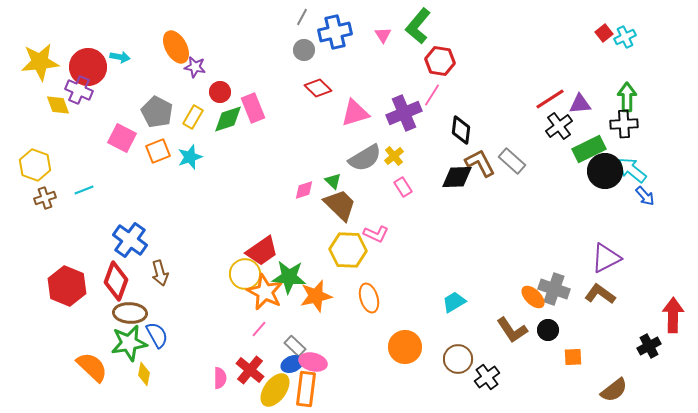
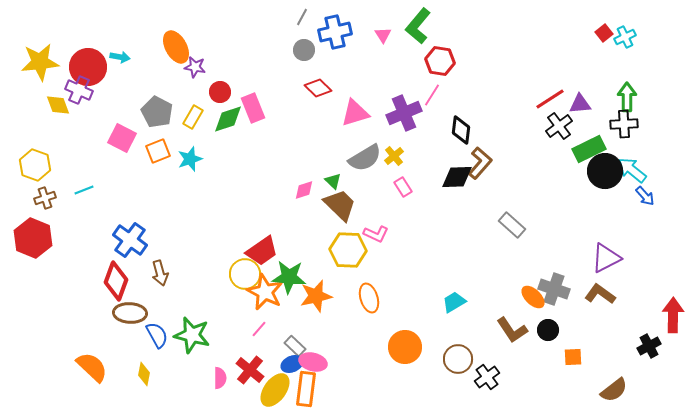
cyan star at (190, 157): moved 2 px down
gray rectangle at (512, 161): moved 64 px down
brown L-shape at (480, 163): rotated 68 degrees clockwise
red hexagon at (67, 286): moved 34 px left, 48 px up
green star at (129, 343): moved 63 px right, 8 px up; rotated 24 degrees clockwise
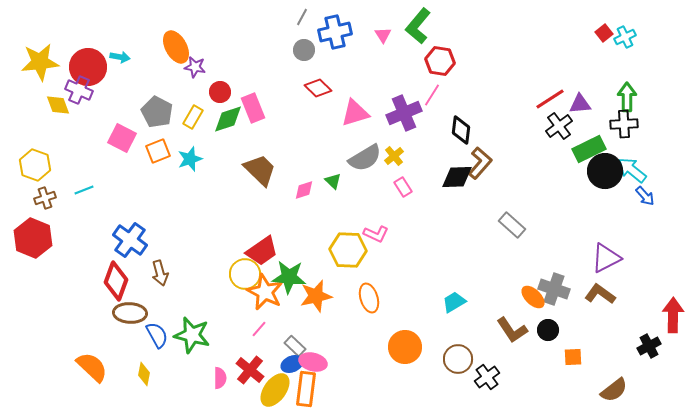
brown trapezoid at (340, 205): moved 80 px left, 35 px up
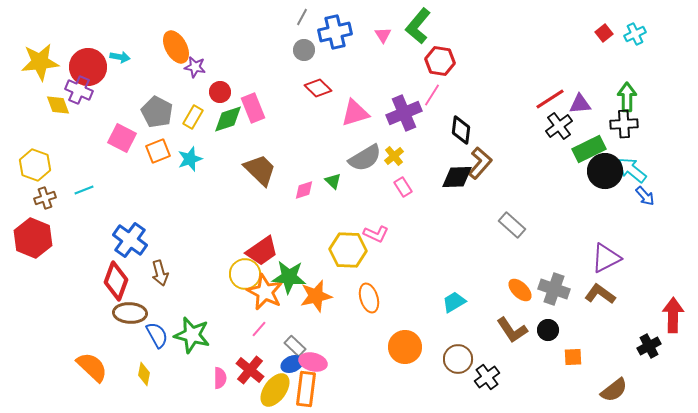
cyan cross at (625, 37): moved 10 px right, 3 px up
orange ellipse at (533, 297): moved 13 px left, 7 px up
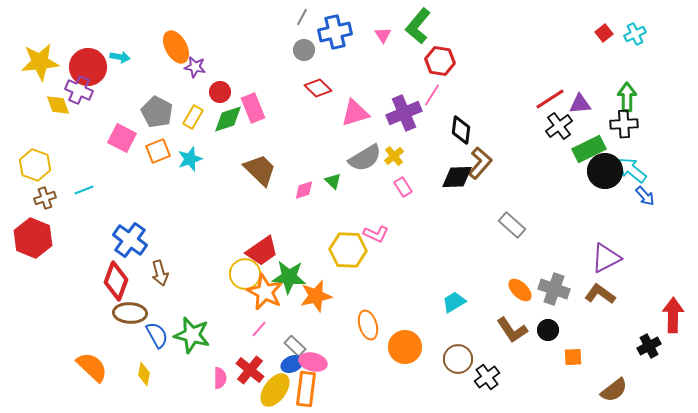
orange ellipse at (369, 298): moved 1 px left, 27 px down
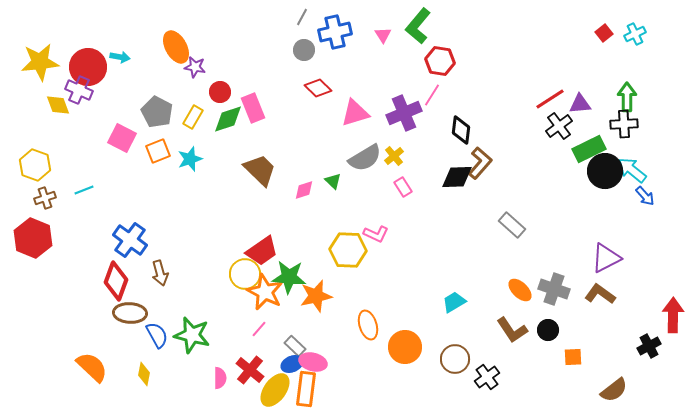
brown circle at (458, 359): moved 3 px left
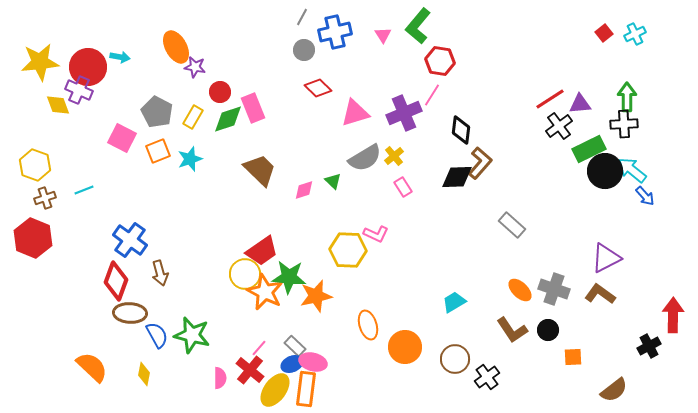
pink line at (259, 329): moved 19 px down
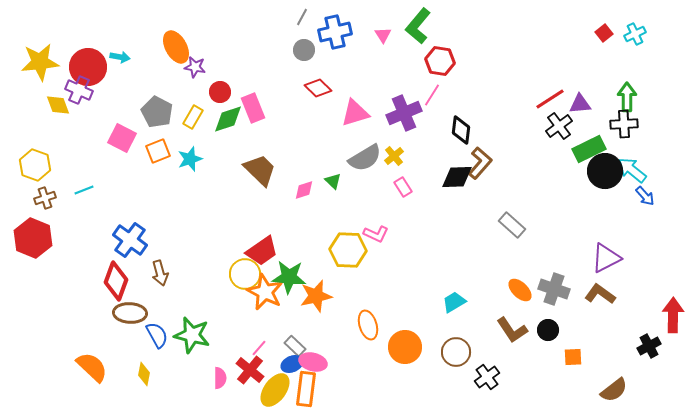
brown circle at (455, 359): moved 1 px right, 7 px up
